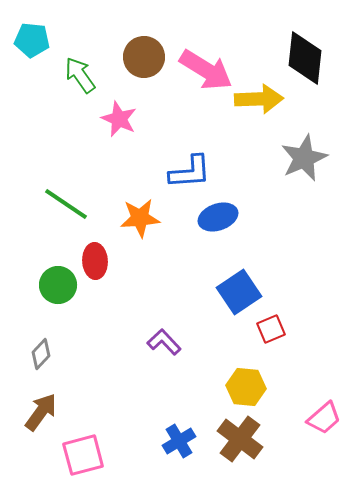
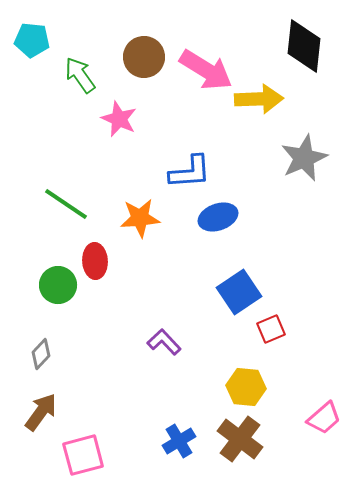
black diamond: moved 1 px left, 12 px up
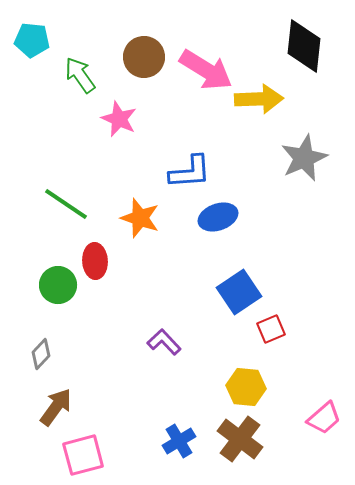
orange star: rotated 24 degrees clockwise
brown arrow: moved 15 px right, 5 px up
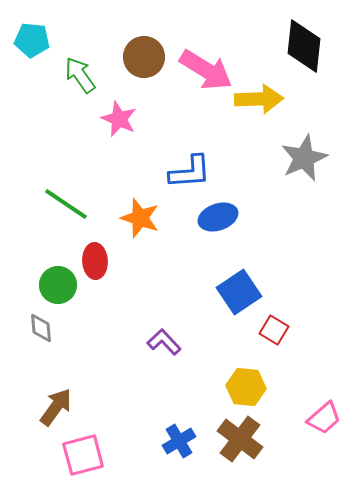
red square: moved 3 px right, 1 px down; rotated 36 degrees counterclockwise
gray diamond: moved 26 px up; rotated 48 degrees counterclockwise
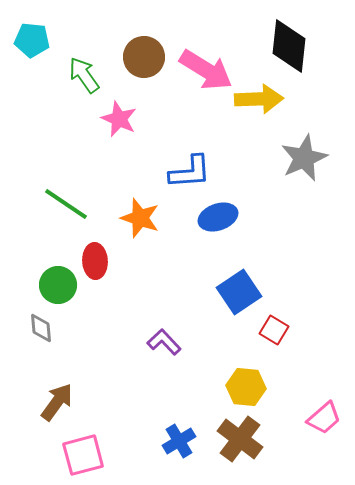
black diamond: moved 15 px left
green arrow: moved 4 px right
brown arrow: moved 1 px right, 5 px up
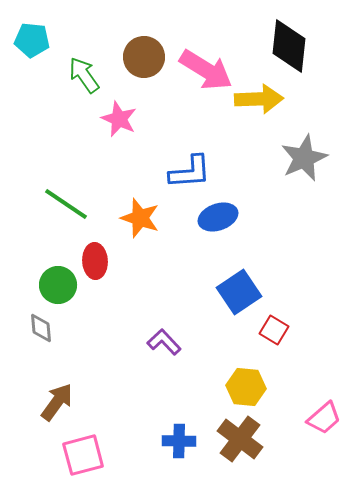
blue cross: rotated 32 degrees clockwise
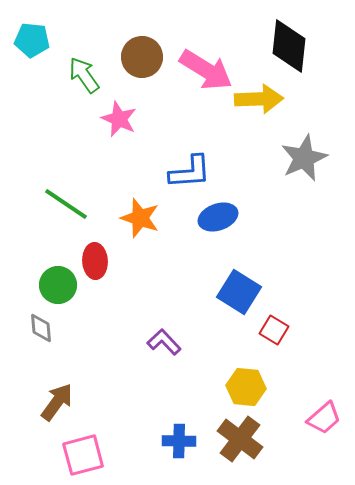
brown circle: moved 2 px left
blue square: rotated 24 degrees counterclockwise
